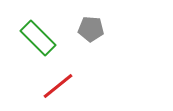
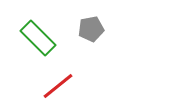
gray pentagon: rotated 15 degrees counterclockwise
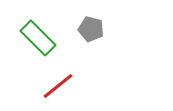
gray pentagon: rotated 25 degrees clockwise
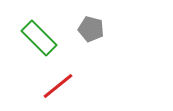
green rectangle: moved 1 px right
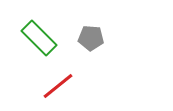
gray pentagon: moved 9 px down; rotated 10 degrees counterclockwise
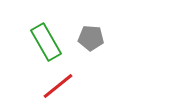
green rectangle: moved 7 px right, 4 px down; rotated 15 degrees clockwise
